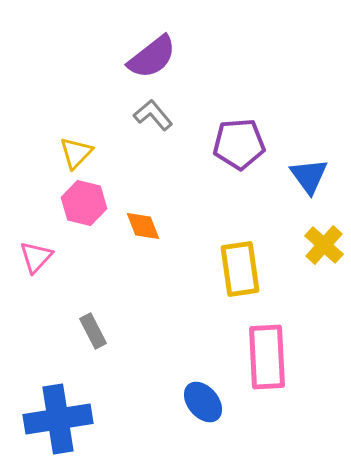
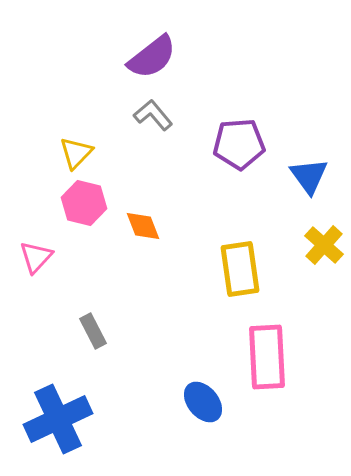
blue cross: rotated 16 degrees counterclockwise
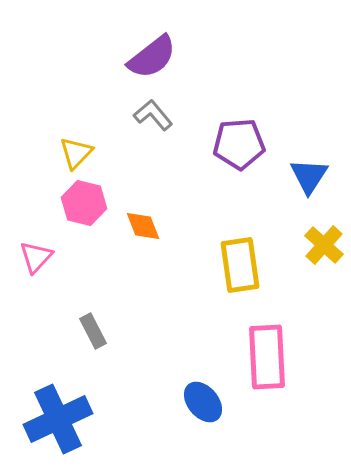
blue triangle: rotated 9 degrees clockwise
yellow rectangle: moved 4 px up
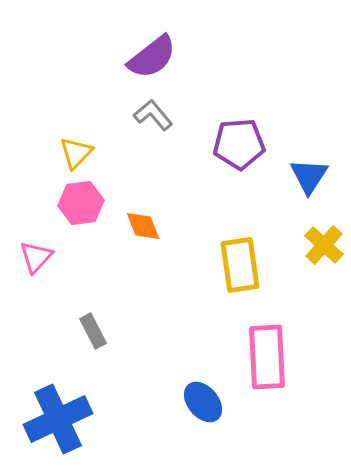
pink hexagon: moved 3 px left; rotated 21 degrees counterclockwise
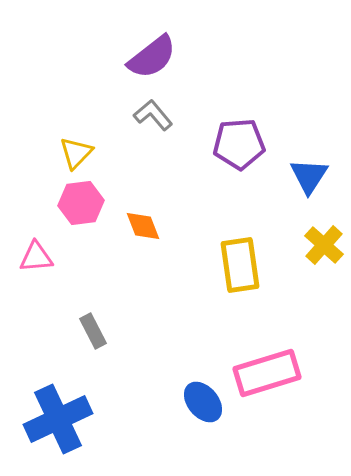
pink triangle: rotated 42 degrees clockwise
pink rectangle: moved 16 px down; rotated 76 degrees clockwise
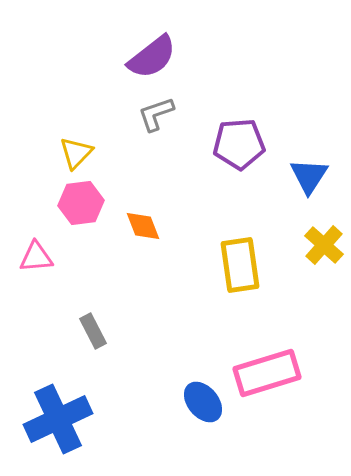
gray L-shape: moved 3 px right, 1 px up; rotated 69 degrees counterclockwise
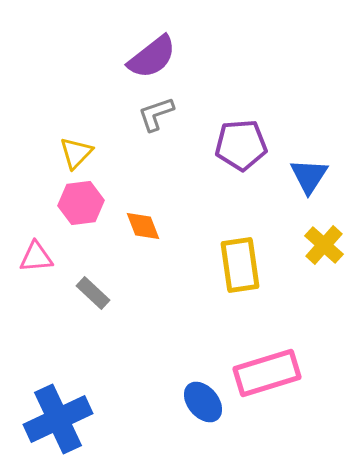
purple pentagon: moved 2 px right, 1 px down
gray rectangle: moved 38 px up; rotated 20 degrees counterclockwise
